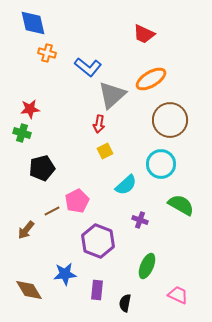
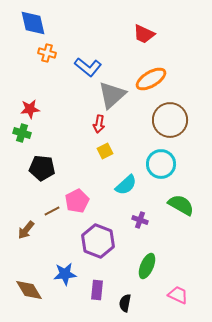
black pentagon: rotated 20 degrees clockwise
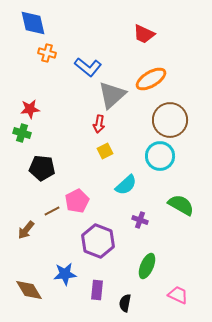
cyan circle: moved 1 px left, 8 px up
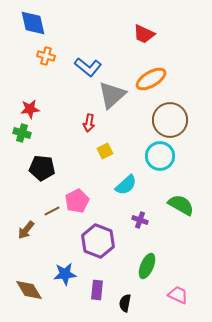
orange cross: moved 1 px left, 3 px down
red arrow: moved 10 px left, 1 px up
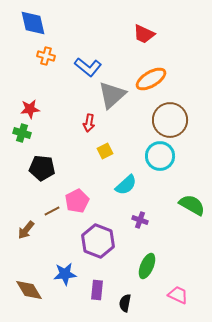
green semicircle: moved 11 px right
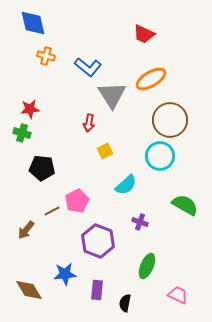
gray triangle: rotated 20 degrees counterclockwise
green semicircle: moved 7 px left
purple cross: moved 2 px down
